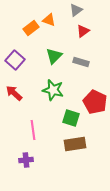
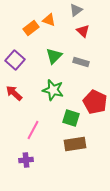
red triangle: rotated 40 degrees counterclockwise
pink line: rotated 36 degrees clockwise
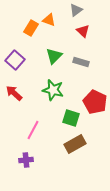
orange rectangle: rotated 21 degrees counterclockwise
brown rectangle: rotated 20 degrees counterclockwise
